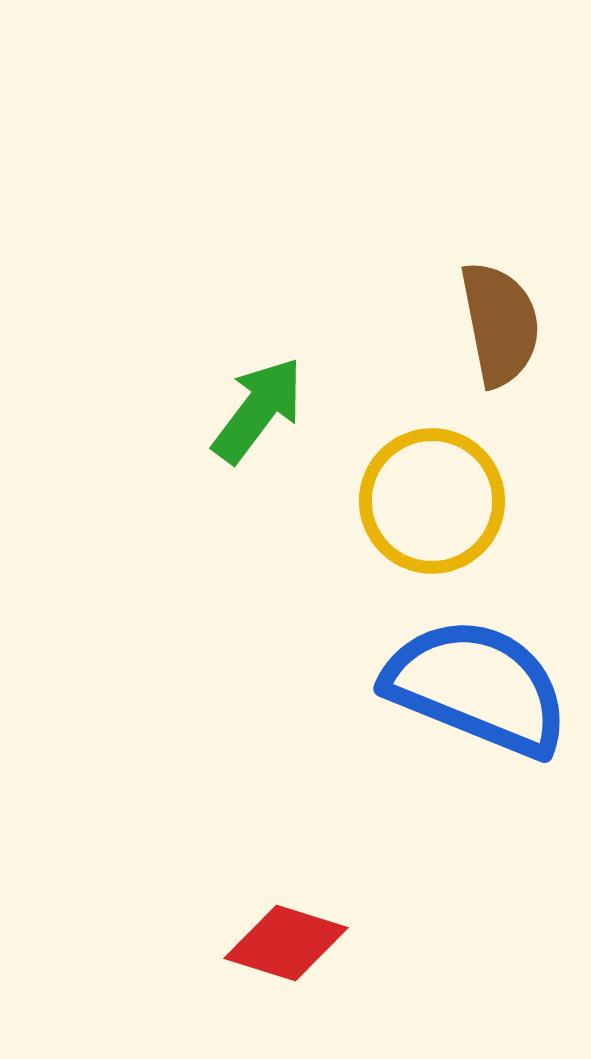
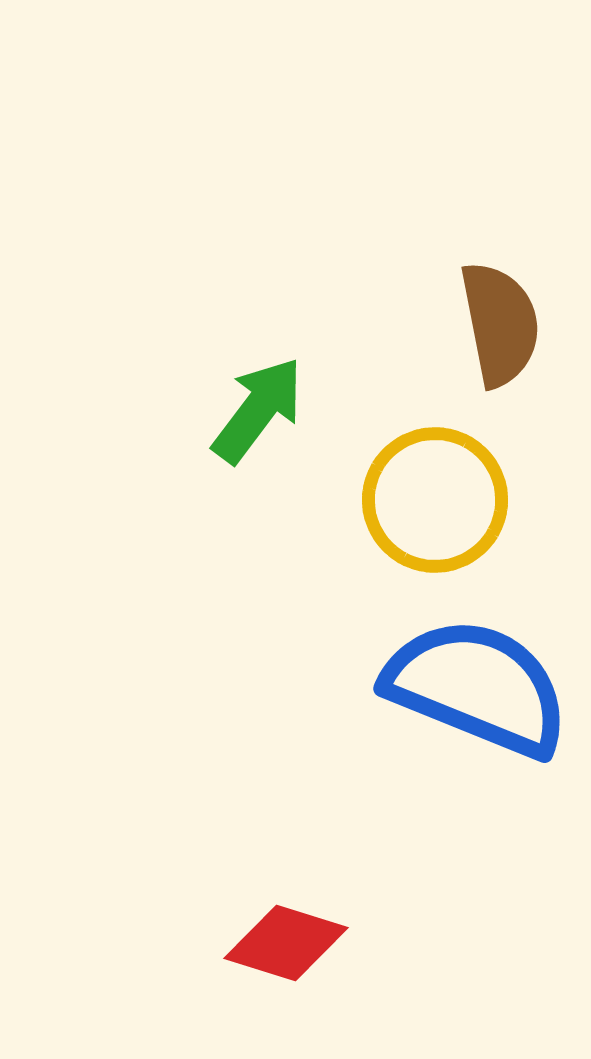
yellow circle: moved 3 px right, 1 px up
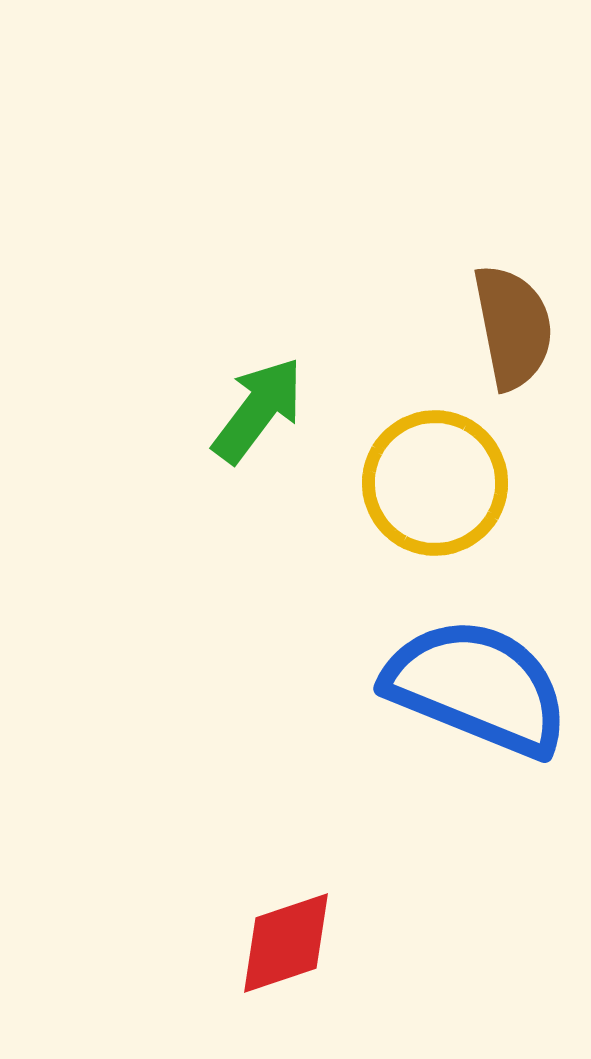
brown semicircle: moved 13 px right, 3 px down
yellow circle: moved 17 px up
red diamond: rotated 36 degrees counterclockwise
